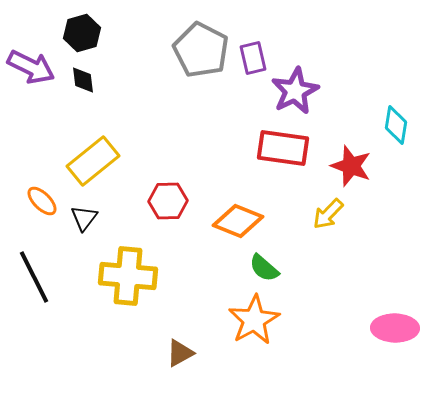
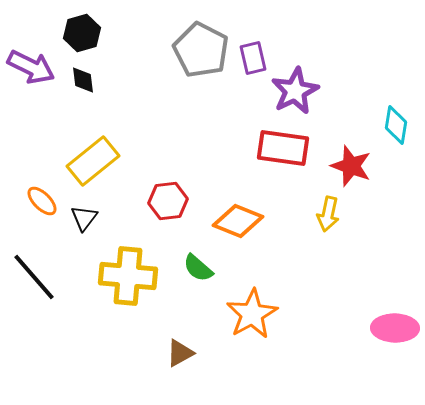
red hexagon: rotated 6 degrees counterclockwise
yellow arrow: rotated 32 degrees counterclockwise
green semicircle: moved 66 px left
black line: rotated 14 degrees counterclockwise
orange star: moved 2 px left, 6 px up
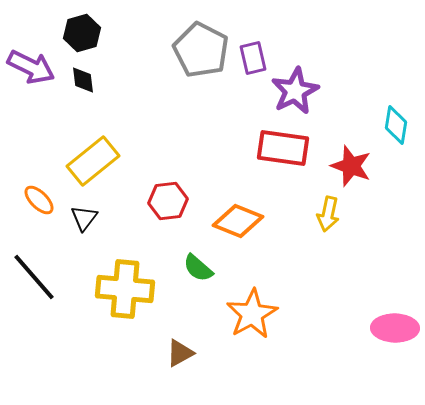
orange ellipse: moved 3 px left, 1 px up
yellow cross: moved 3 px left, 13 px down
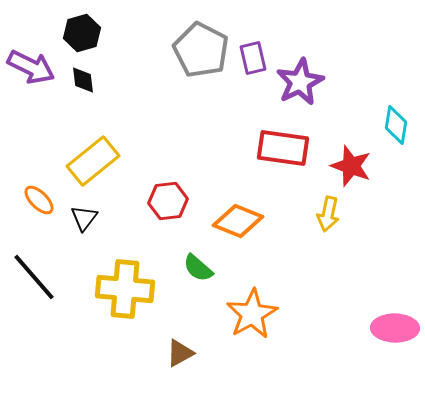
purple star: moved 5 px right, 9 px up
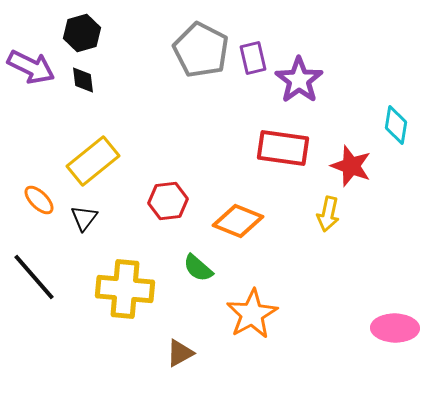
purple star: moved 1 px left, 2 px up; rotated 9 degrees counterclockwise
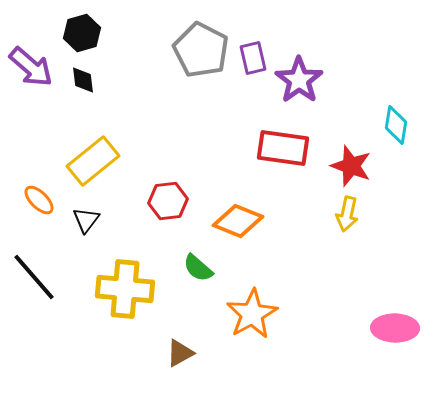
purple arrow: rotated 15 degrees clockwise
yellow arrow: moved 19 px right
black triangle: moved 2 px right, 2 px down
